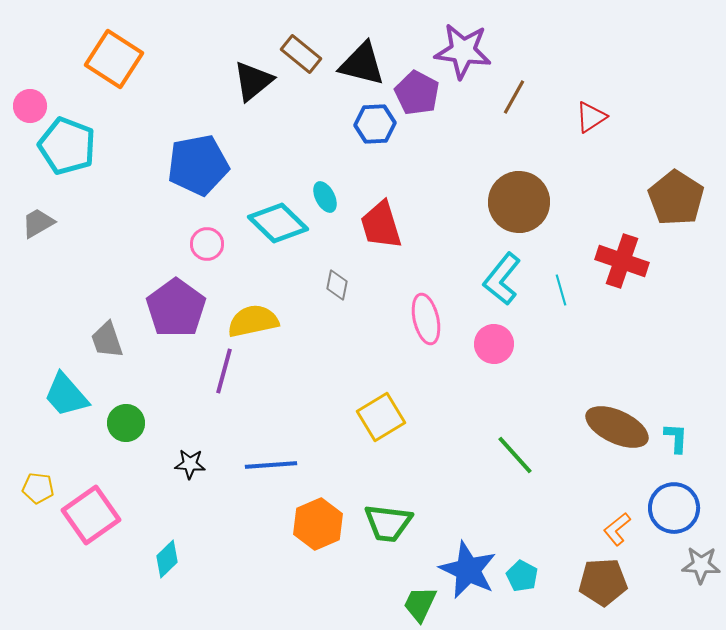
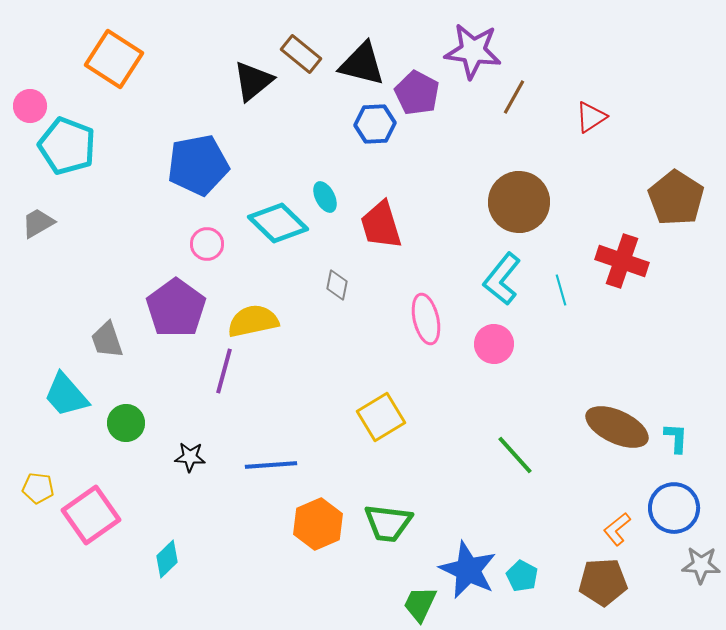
purple star at (463, 51): moved 10 px right
black star at (190, 464): moved 7 px up
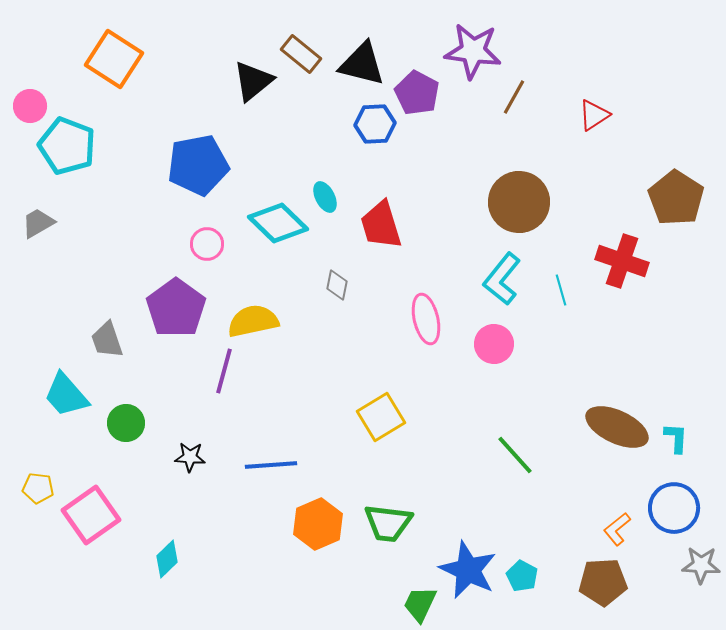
red triangle at (591, 117): moved 3 px right, 2 px up
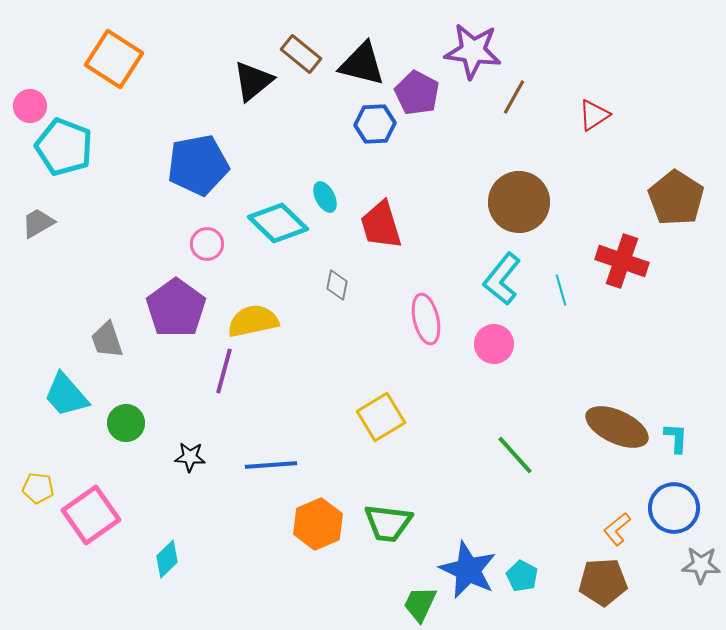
cyan pentagon at (67, 146): moved 3 px left, 1 px down
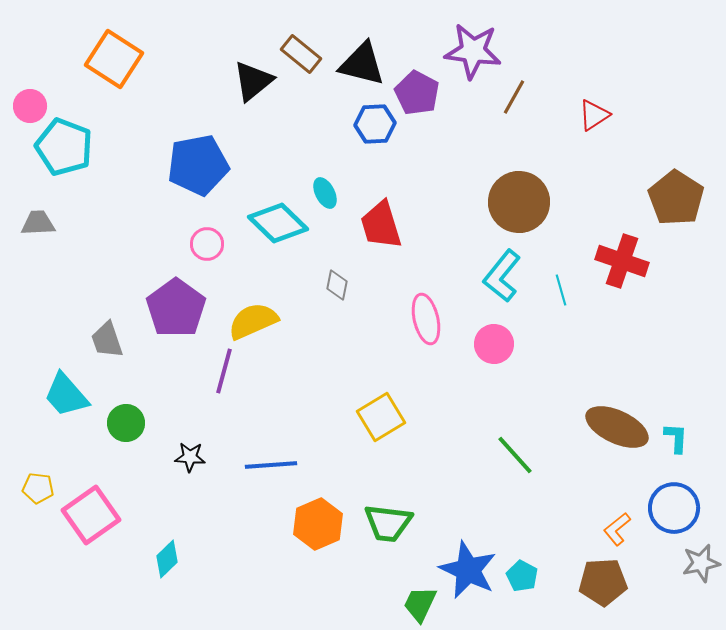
cyan ellipse at (325, 197): moved 4 px up
gray trapezoid at (38, 223): rotated 27 degrees clockwise
cyan L-shape at (502, 279): moved 3 px up
yellow semicircle at (253, 321): rotated 12 degrees counterclockwise
gray star at (701, 565): moved 2 px up; rotated 15 degrees counterclockwise
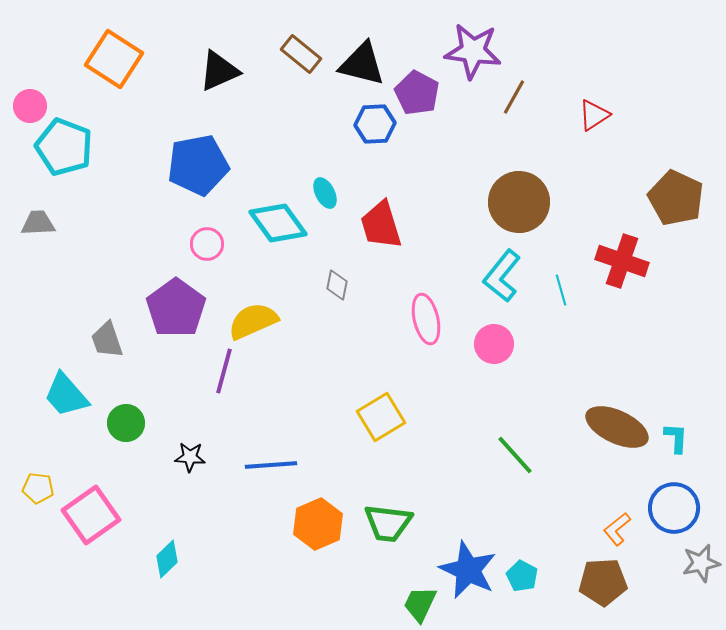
black triangle at (253, 81): moved 34 px left, 10 px up; rotated 15 degrees clockwise
brown pentagon at (676, 198): rotated 8 degrees counterclockwise
cyan diamond at (278, 223): rotated 10 degrees clockwise
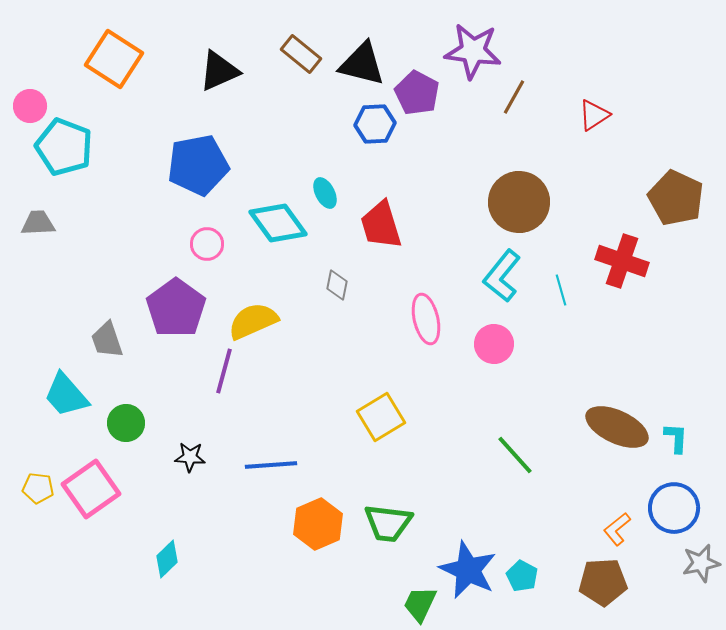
pink square at (91, 515): moved 26 px up
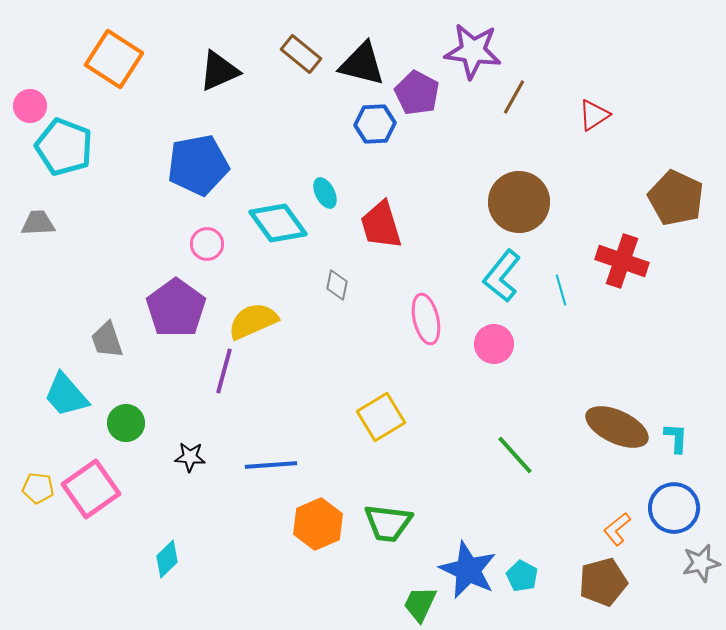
brown pentagon at (603, 582): rotated 12 degrees counterclockwise
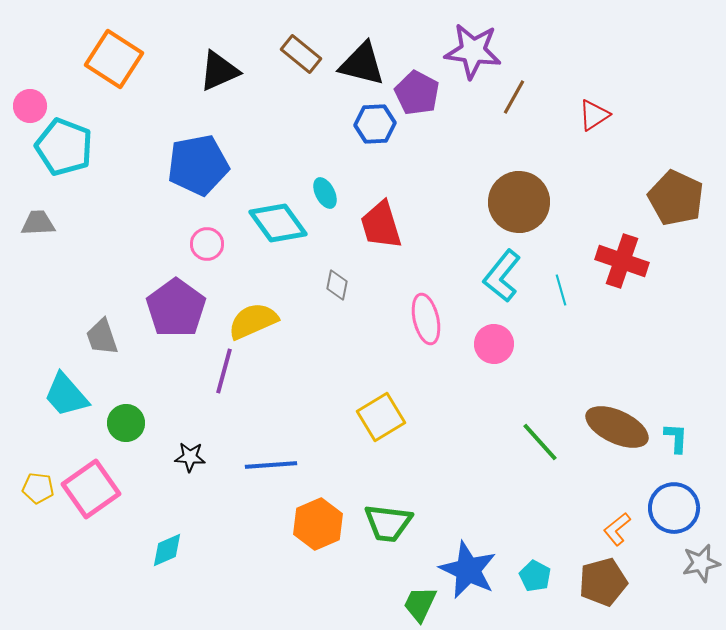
gray trapezoid at (107, 340): moved 5 px left, 3 px up
green line at (515, 455): moved 25 px right, 13 px up
cyan diamond at (167, 559): moved 9 px up; rotated 21 degrees clockwise
cyan pentagon at (522, 576): moved 13 px right
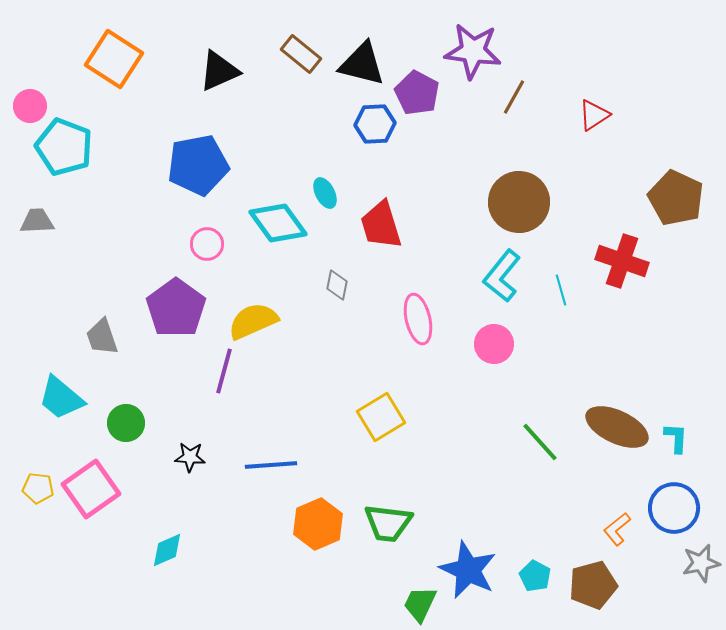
gray trapezoid at (38, 223): moved 1 px left, 2 px up
pink ellipse at (426, 319): moved 8 px left
cyan trapezoid at (66, 395): moved 5 px left, 3 px down; rotated 9 degrees counterclockwise
brown pentagon at (603, 582): moved 10 px left, 3 px down
